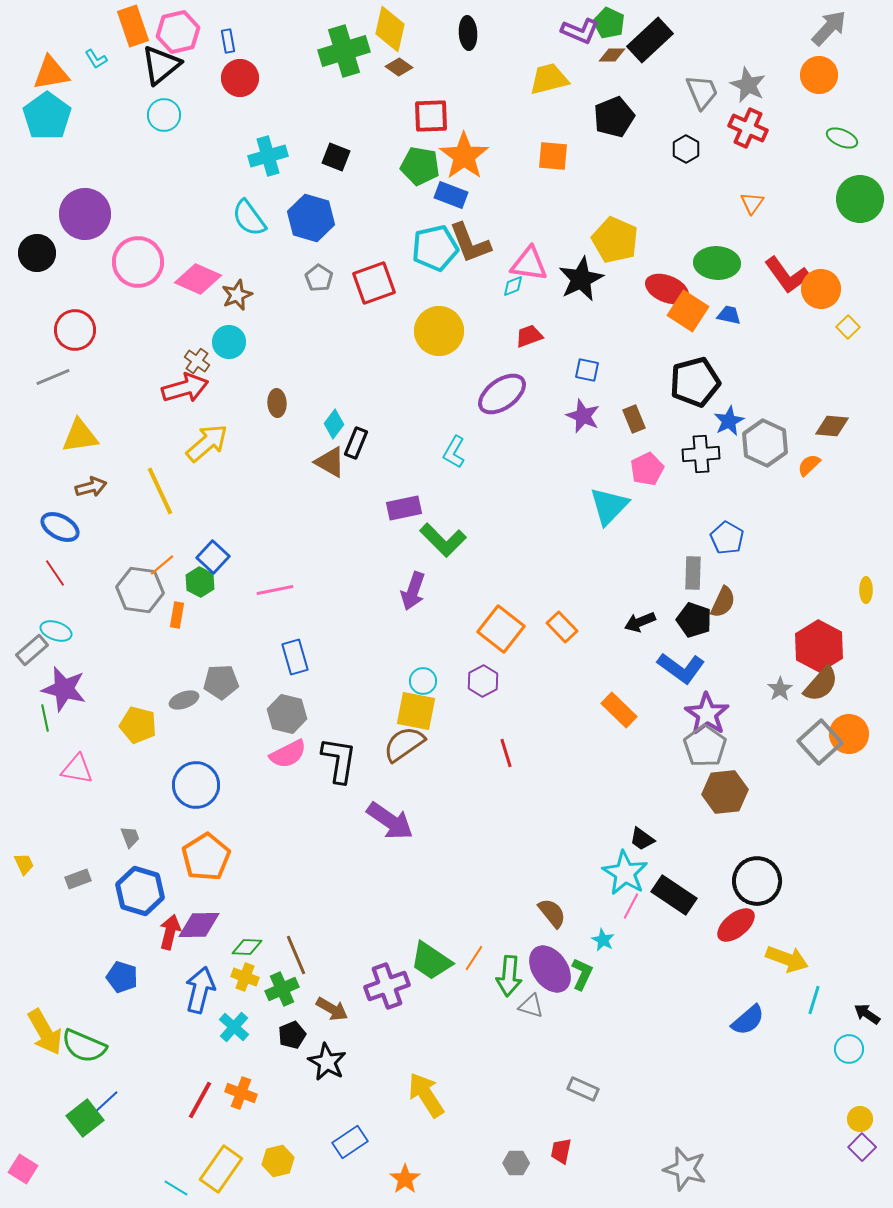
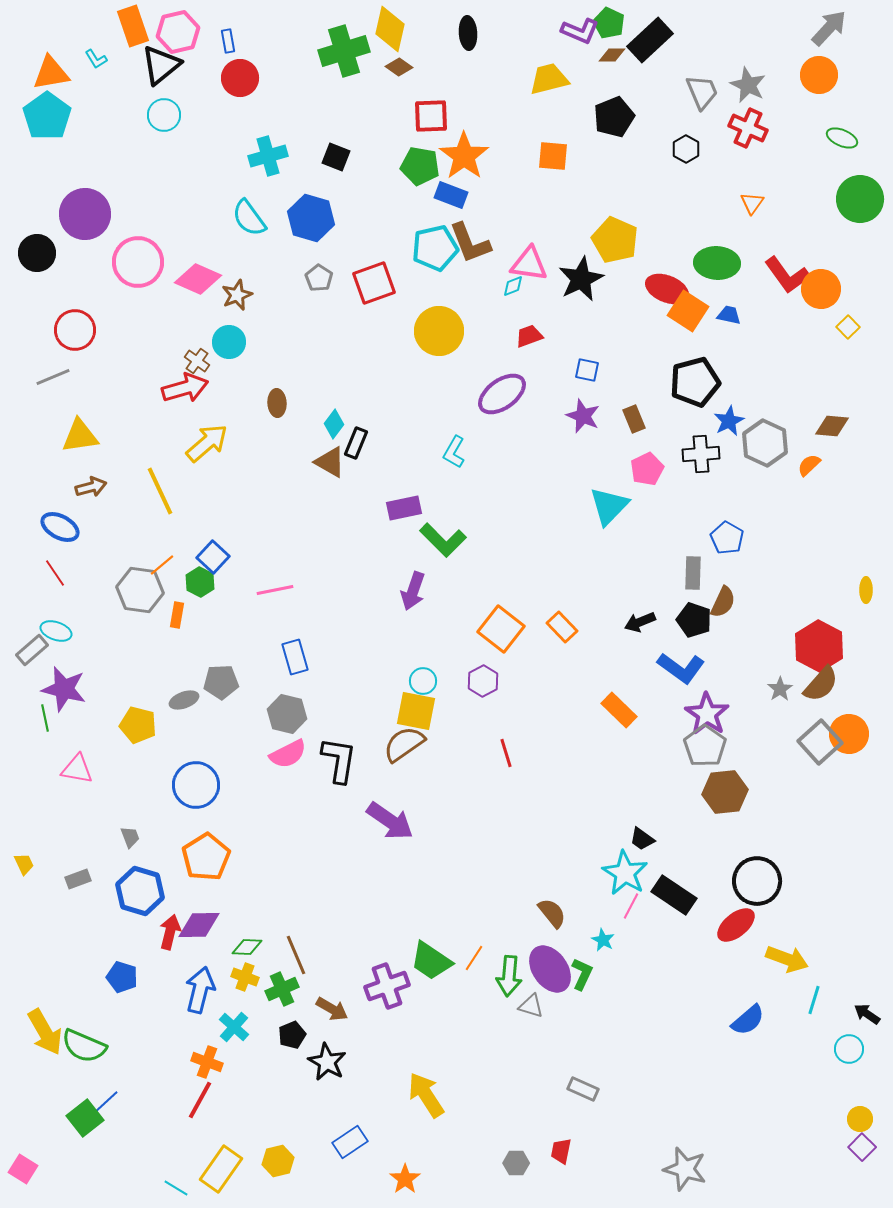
orange cross at (241, 1093): moved 34 px left, 31 px up
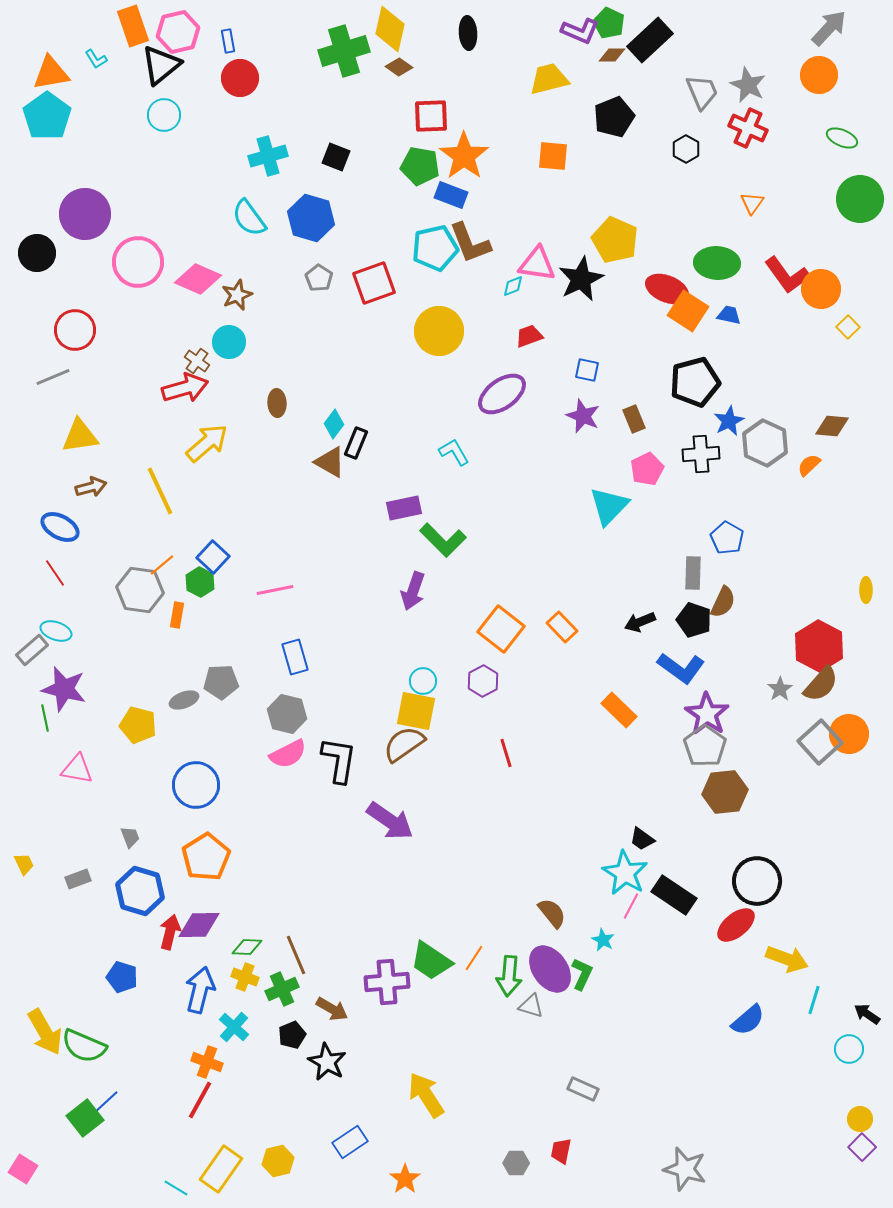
pink triangle at (529, 264): moved 8 px right
cyan L-shape at (454, 452): rotated 120 degrees clockwise
purple cross at (387, 986): moved 4 px up; rotated 15 degrees clockwise
